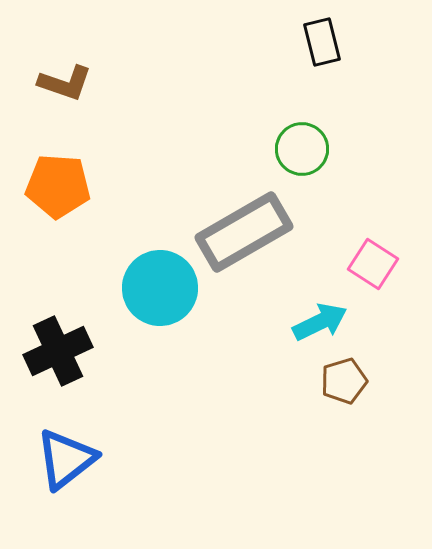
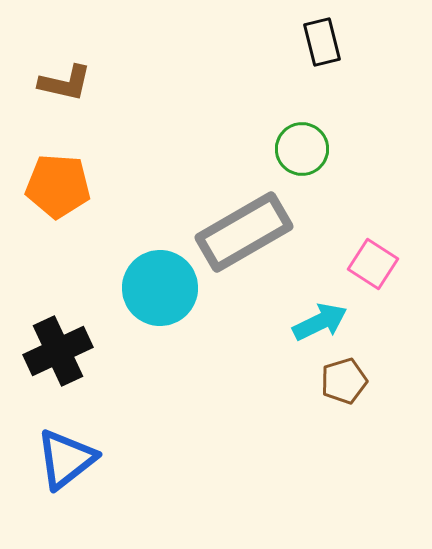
brown L-shape: rotated 6 degrees counterclockwise
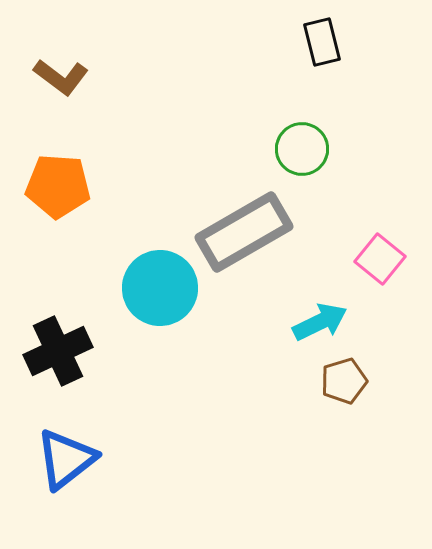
brown L-shape: moved 4 px left, 6 px up; rotated 24 degrees clockwise
pink square: moved 7 px right, 5 px up; rotated 6 degrees clockwise
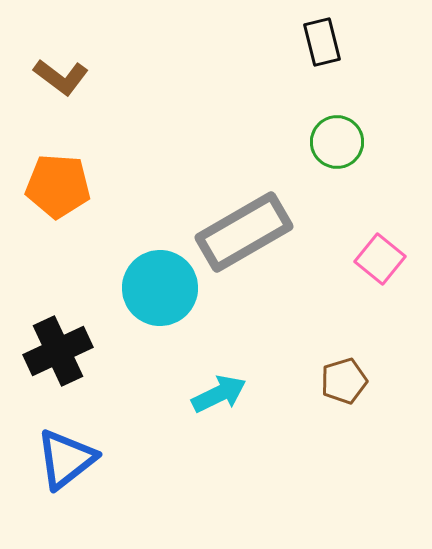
green circle: moved 35 px right, 7 px up
cyan arrow: moved 101 px left, 72 px down
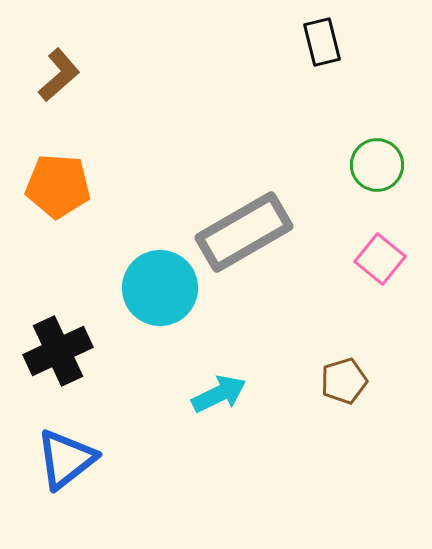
brown L-shape: moved 2 px left, 2 px up; rotated 78 degrees counterclockwise
green circle: moved 40 px right, 23 px down
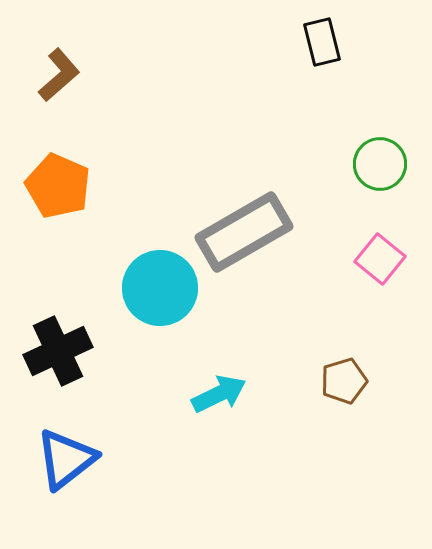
green circle: moved 3 px right, 1 px up
orange pentagon: rotated 20 degrees clockwise
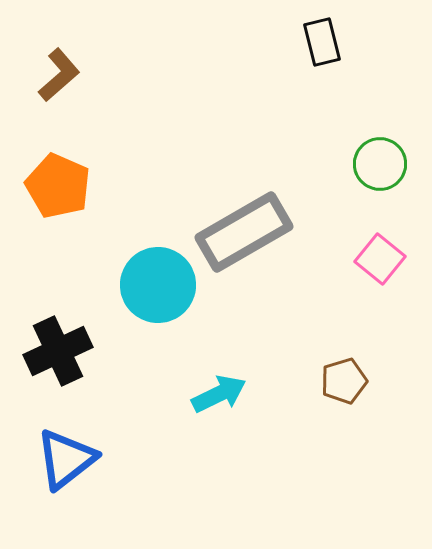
cyan circle: moved 2 px left, 3 px up
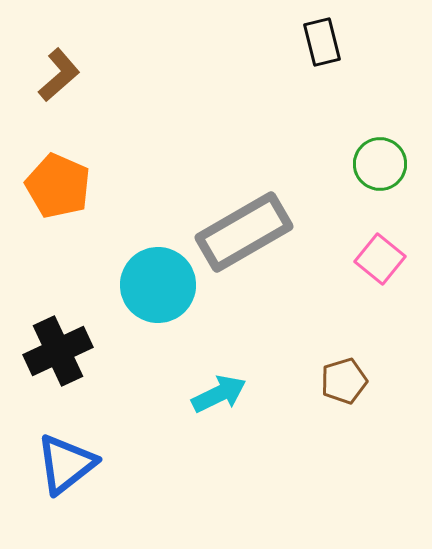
blue triangle: moved 5 px down
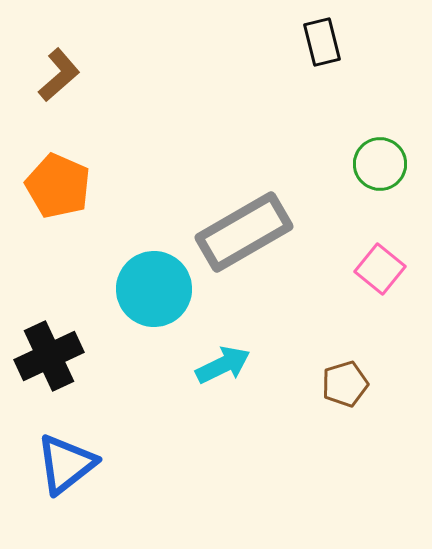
pink square: moved 10 px down
cyan circle: moved 4 px left, 4 px down
black cross: moved 9 px left, 5 px down
brown pentagon: moved 1 px right, 3 px down
cyan arrow: moved 4 px right, 29 px up
